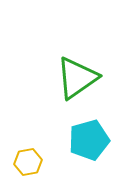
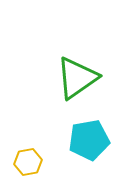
cyan pentagon: rotated 6 degrees clockwise
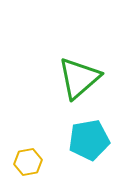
green triangle: moved 2 px right; rotated 6 degrees counterclockwise
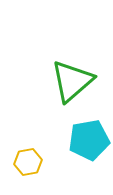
green triangle: moved 7 px left, 3 px down
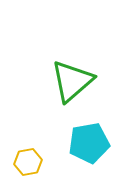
cyan pentagon: moved 3 px down
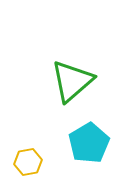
cyan pentagon: rotated 21 degrees counterclockwise
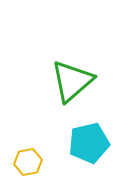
cyan pentagon: rotated 18 degrees clockwise
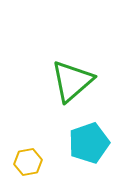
cyan pentagon: rotated 6 degrees counterclockwise
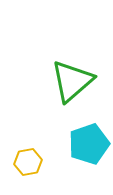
cyan pentagon: moved 1 px down
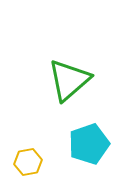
green triangle: moved 3 px left, 1 px up
